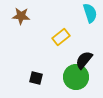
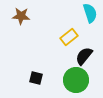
yellow rectangle: moved 8 px right
black semicircle: moved 4 px up
green circle: moved 3 px down
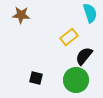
brown star: moved 1 px up
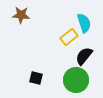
cyan semicircle: moved 6 px left, 10 px down
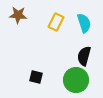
brown star: moved 3 px left
yellow rectangle: moved 13 px left, 15 px up; rotated 24 degrees counterclockwise
black semicircle: rotated 24 degrees counterclockwise
black square: moved 1 px up
